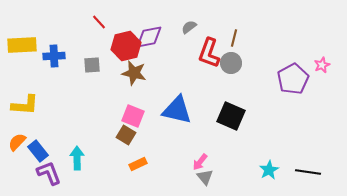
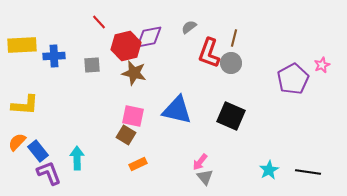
pink square: rotated 10 degrees counterclockwise
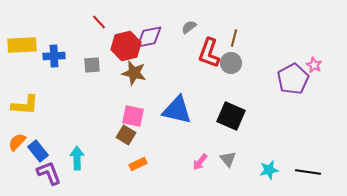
pink star: moved 8 px left; rotated 21 degrees counterclockwise
cyan star: rotated 18 degrees clockwise
gray triangle: moved 23 px right, 18 px up
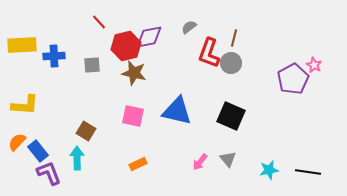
blue triangle: moved 1 px down
brown square: moved 40 px left, 4 px up
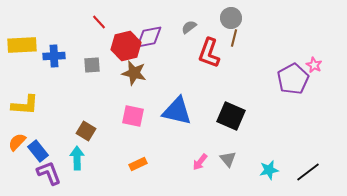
gray circle: moved 45 px up
black line: rotated 45 degrees counterclockwise
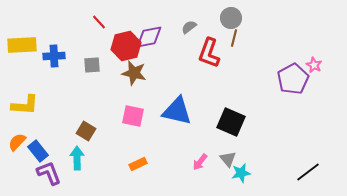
black square: moved 6 px down
cyan star: moved 28 px left, 3 px down
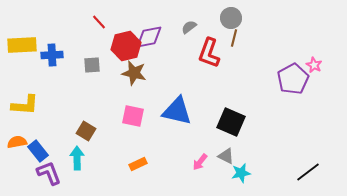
blue cross: moved 2 px left, 1 px up
orange semicircle: rotated 36 degrees clockwise
gray triangle: moved 2 px left, 3 px up; rotated 24 degrees counterclockwise
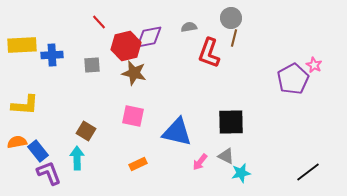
gray semicircle: rotated 28 degrees clockwise
blue triangle: moved 21 px down
black square: rotated 24 degrees counterclockwise
